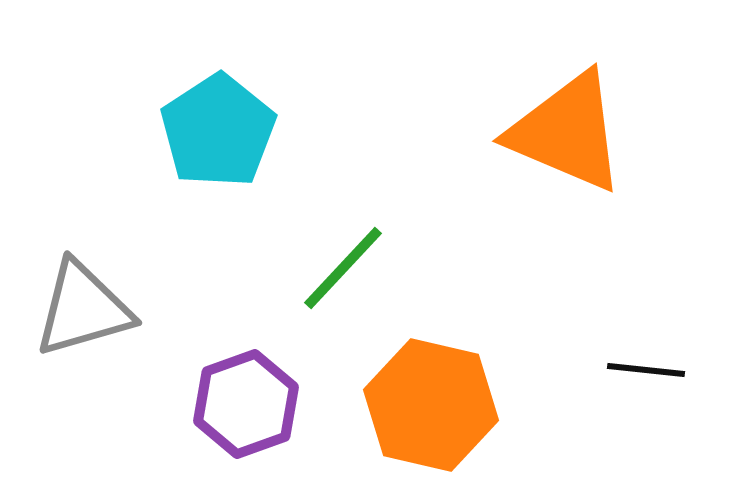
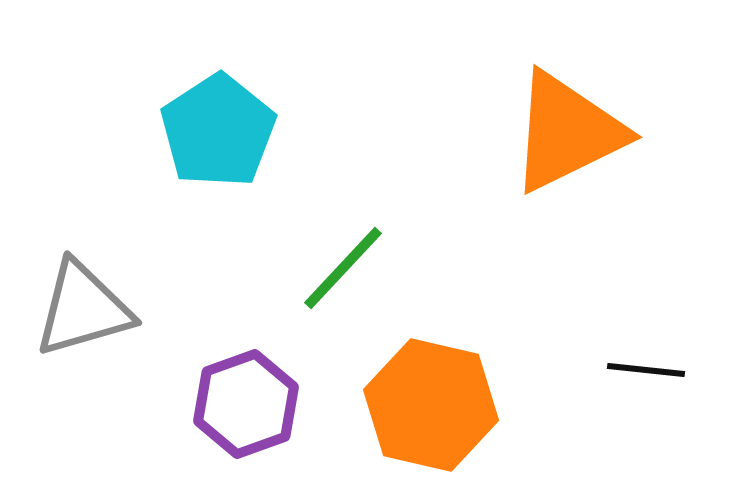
orange triangle: rotated 49 degrees counterclockwise
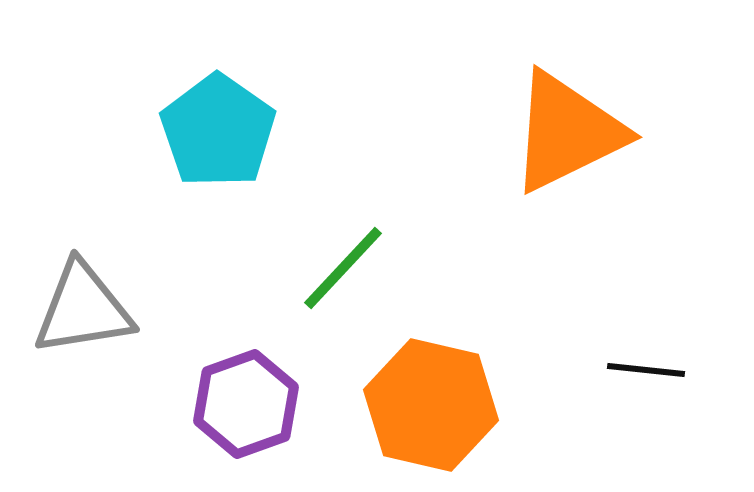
cyan pentagon: rotated 4 degrees counterclockwise
gray triangle: rotated 7 degrees clockwise
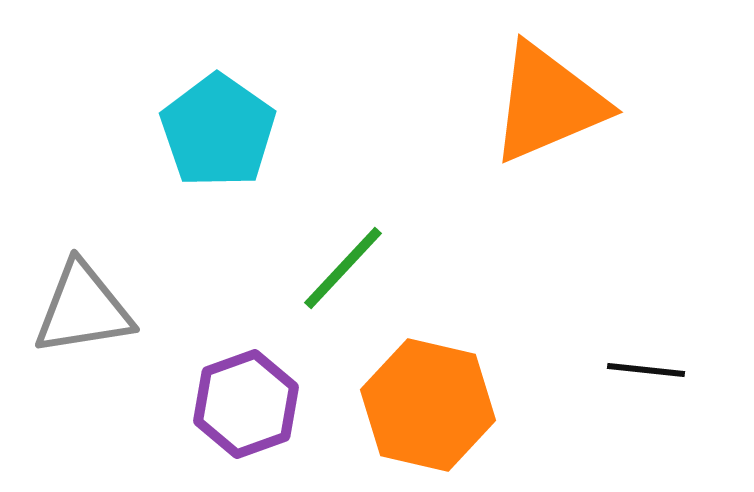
orange triangle: moved 19 px left, 29 px up; rotated 3 degrees clockwise
orange hexagon: moved 3 px left
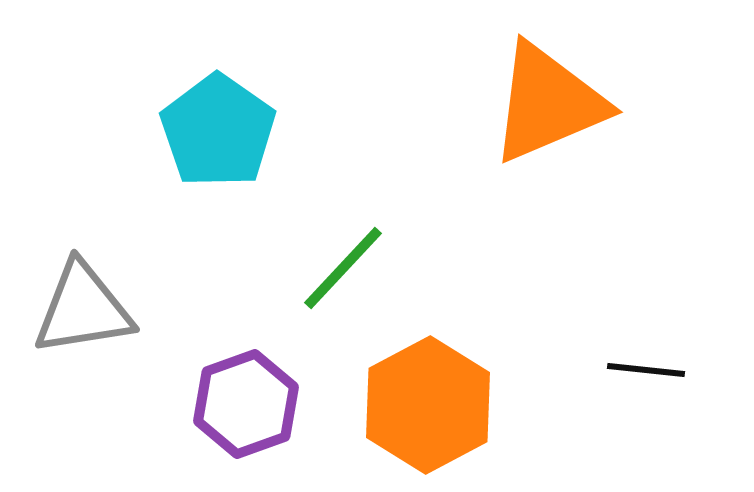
orange hexagon: rotated 19 degrees clockwise
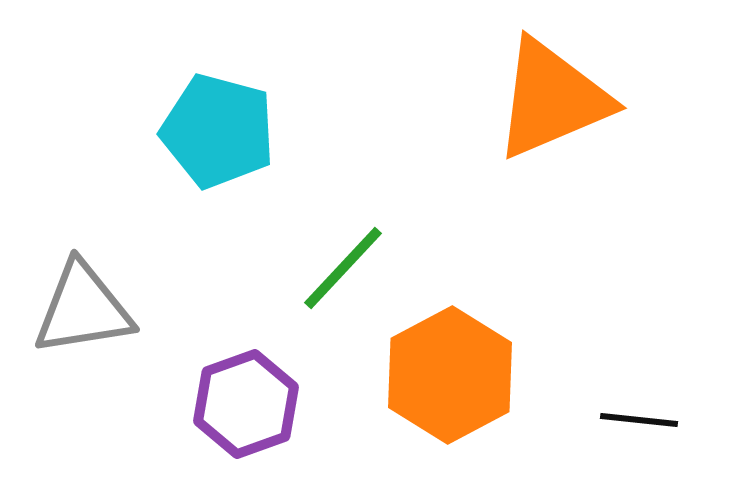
orange triangle: moved 4 px right, 4 px up
cyan pentagon: rotated 20 degrees counterclockwise
black line: moved 7 px left, 50 px down
orange hexagon: moved 22 px right, 30 px up
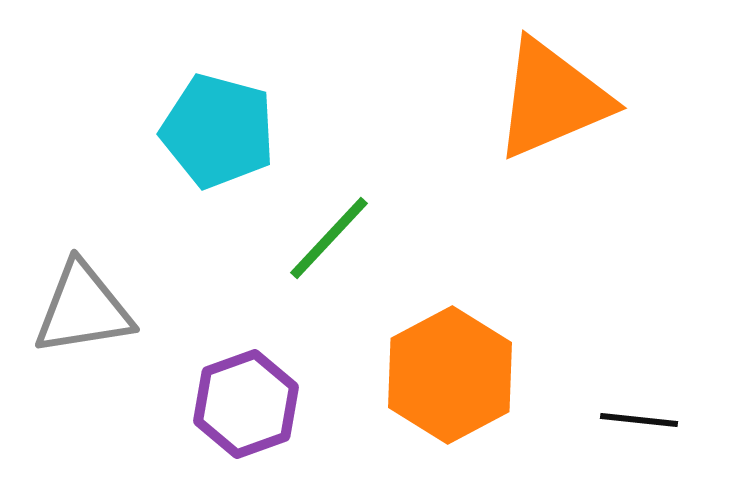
green line: moved 14 px left, 30 px up
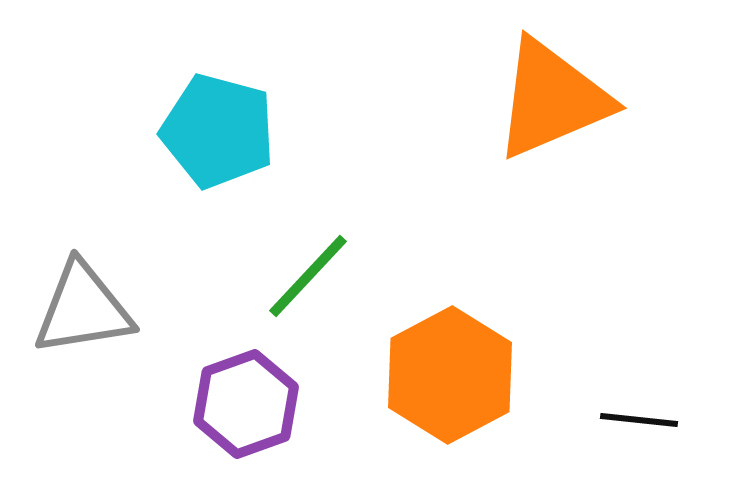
green line: moved 21 px left, 38 px down
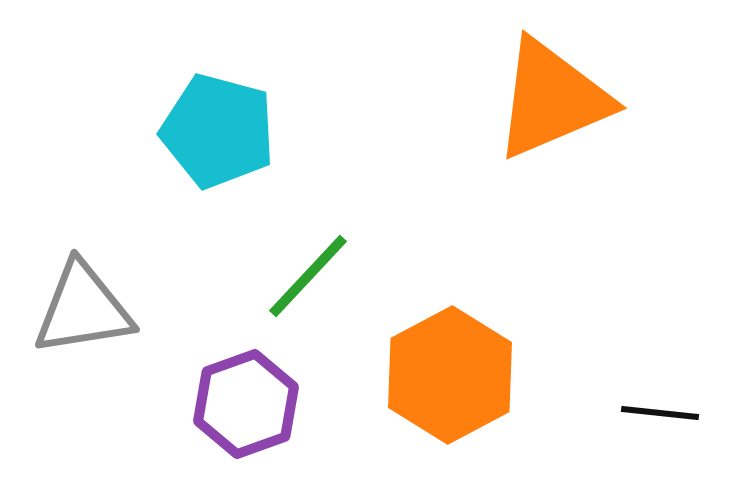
black line: moved 21 px right, 7 px up
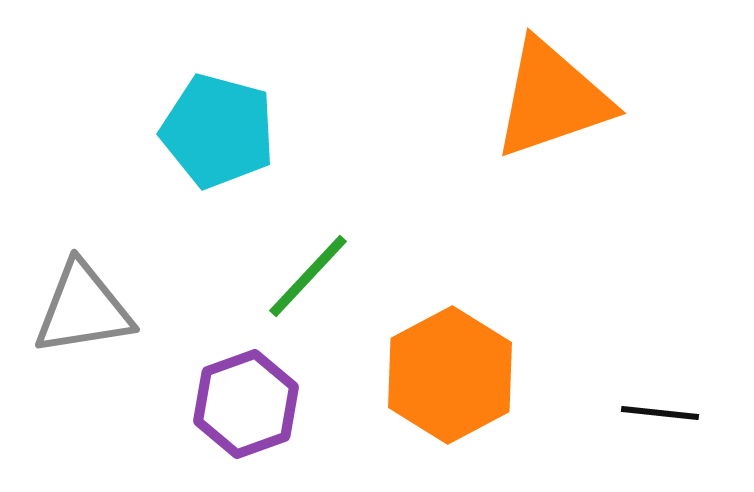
orange triangle: rotated 4 degrees clockwise
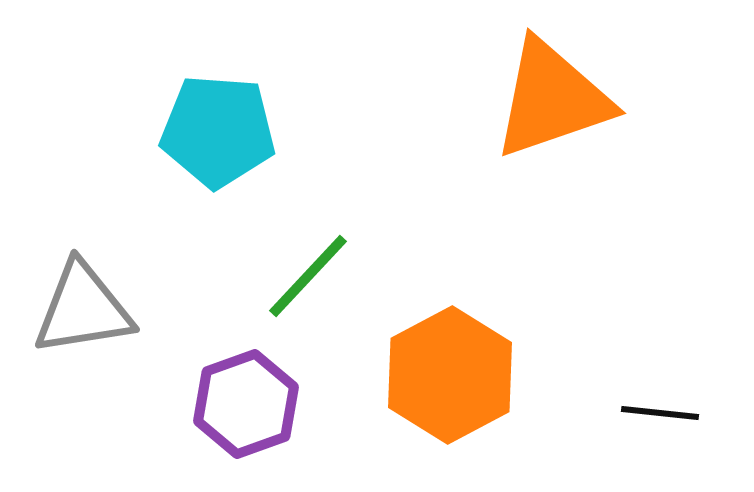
cyan pentagon: rotated 11 degrees counterclockwise
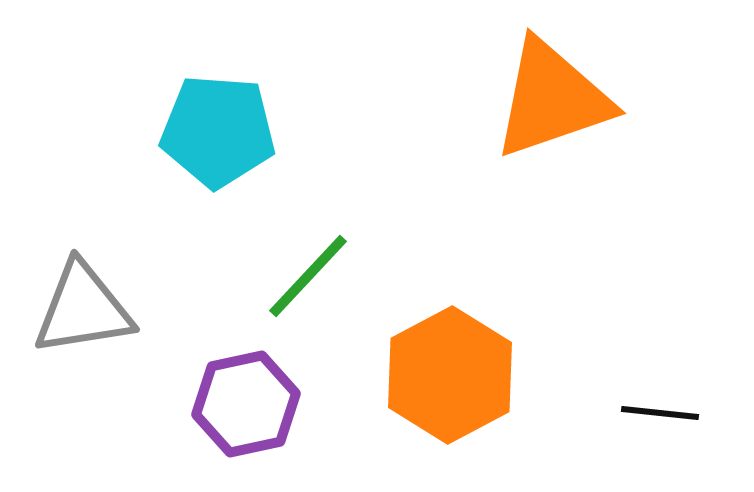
purple hexagon: rotated 8 degrees clockwise
